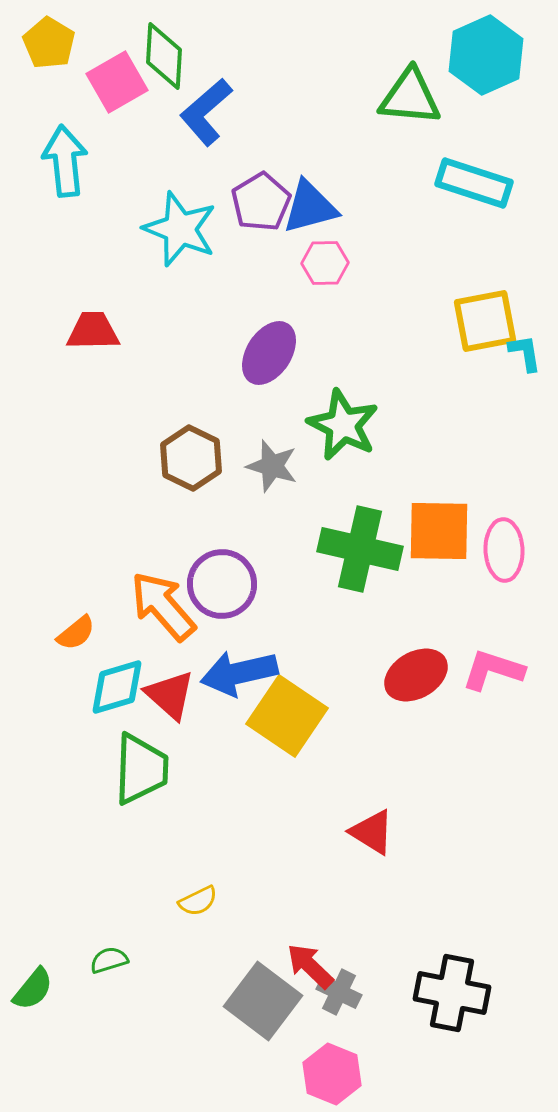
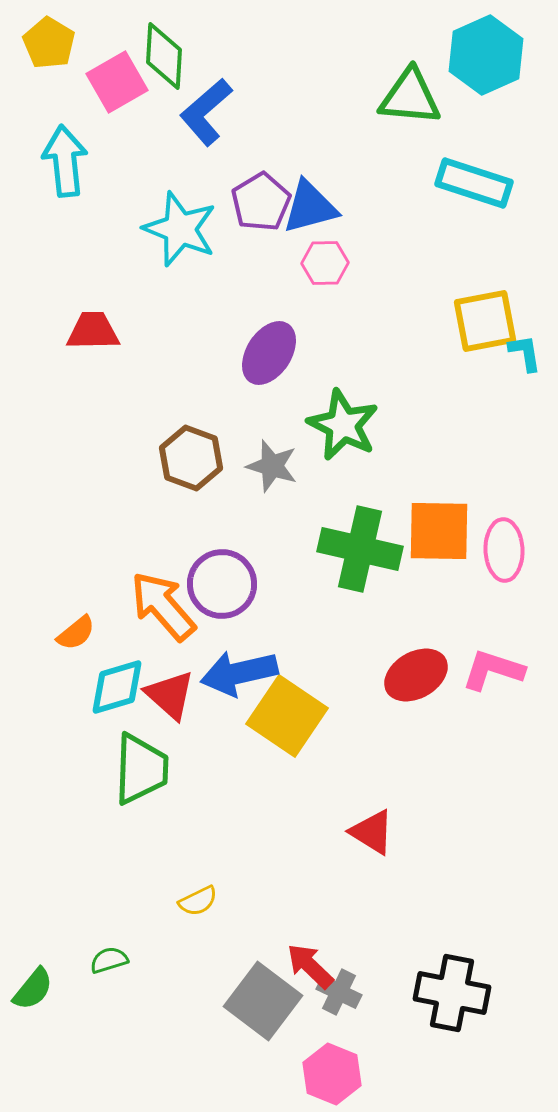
brown hexagon at (191, 458): rotated 6 degrees counterclockwise
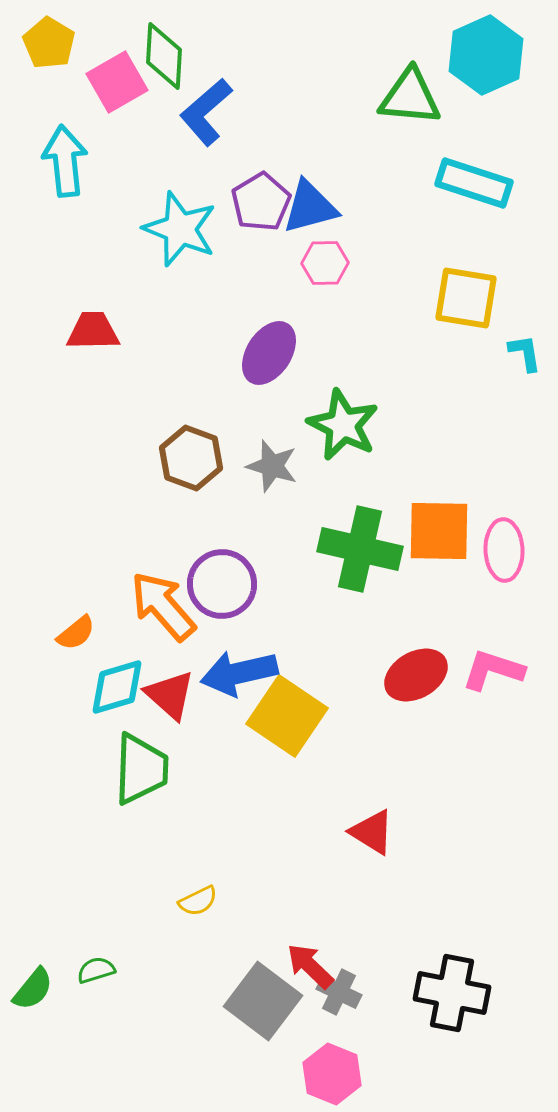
yellow square at (485, 321): moved 19 px left, 23 px up; rotated 20 degrees clockwise
green semicircle at (109, 960): moved 13 px left, 10 px down
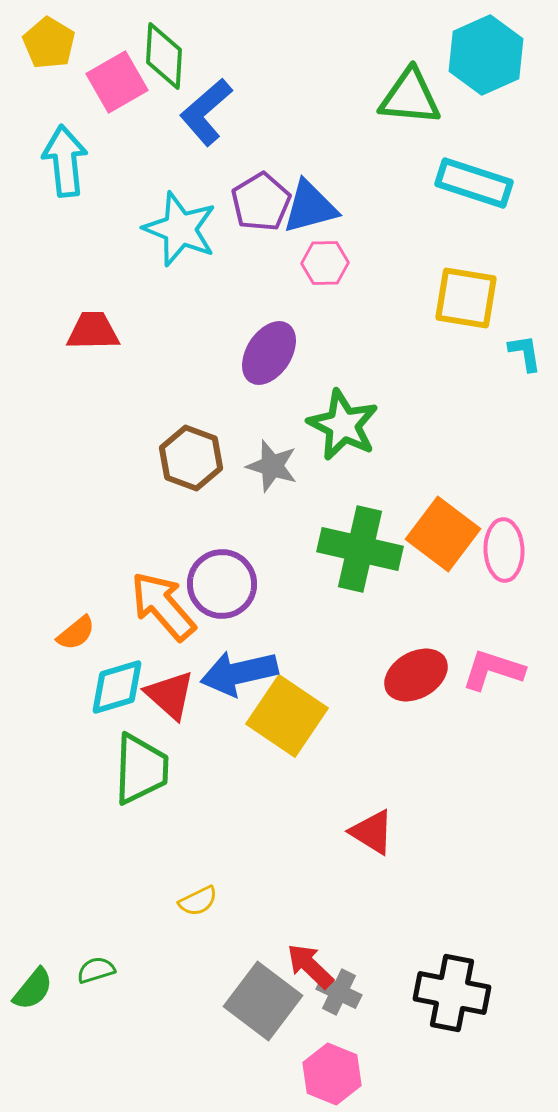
orange square at (439, 531): moved 4 px right, 3 px down; rotated 36 degrees clockwise
